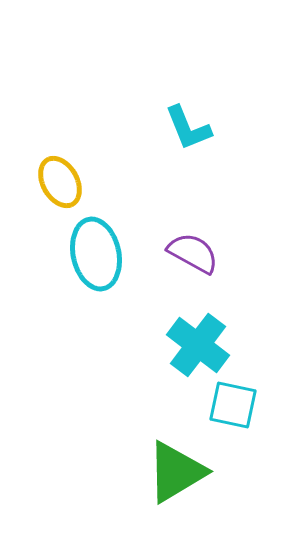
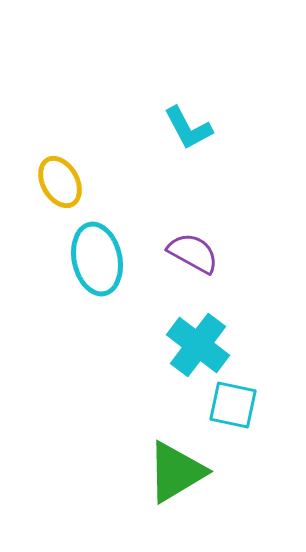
cyan L-shape: rotated 6 degrees counterclockwise
cyan ellipse: moved 1 px right, 5 px down
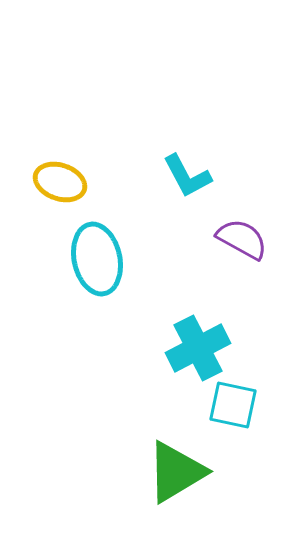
cyan L-shape: moved 1 px left, 48 px down
yellow ellipse: rotated 42 degrees counterclockwise
purple semicircle: moved 49 px right, 14 px up
cyan cross: moved 3 px down; rotated 26 degrees clockwise
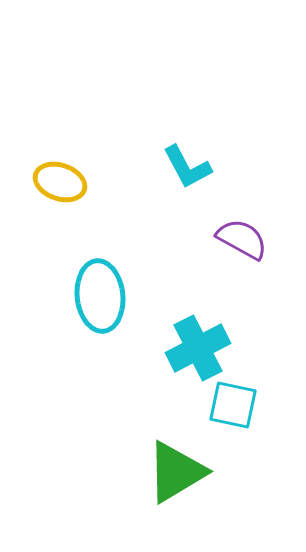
cyan L-shape: moved 9 px up
cyan ellipse: moved 3 px right, 37 px down; rotated 6 degrees clockwise
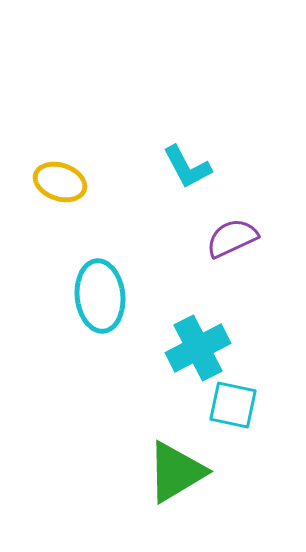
purple semicircle: moved 10 px left, 1 px up; rotated 54 degrees counterclockwise
